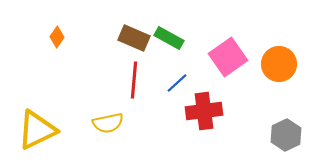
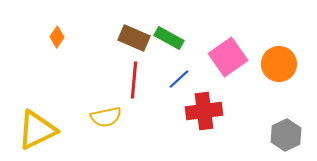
blue line: moved 2 px right, 4 px up
yellow semicircle: moved 2 px left, 6 px up
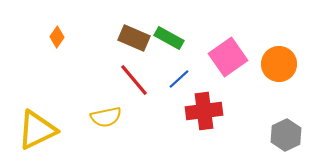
red line: rotated 45 degrees counterclockwise
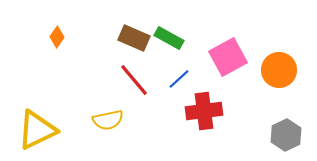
pink square: rotated 6 degrees clockwise
orange circle: moved 6 px down
yellow semicircle: moved 2 px right, 3 px down
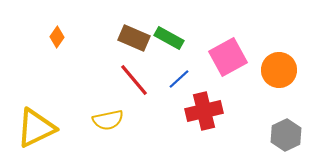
red cross: rotated 6 degrees counterclockwise
yellow triangle: moved 1 px left, 2 px up
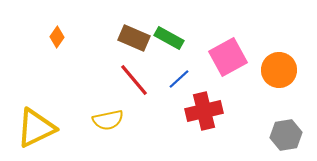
gray hexagon: rotated 16 degrees clockwise
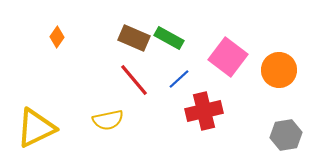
pink square: rotated 24 degrees counterclockwise
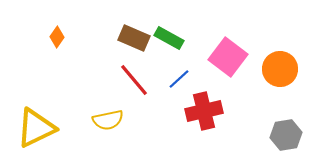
orange circle: moved 1 px right, 1 px up
